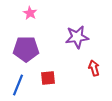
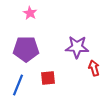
purple star: moved 10 px down; rotated 10 degrees clockwise
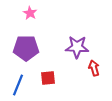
purple pentagon: moved 1 px up
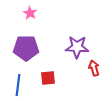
blue line: rotated 15 degrees counterclockwise
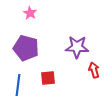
purple pentagon: rotated 15 degrees clockwise
red arrow: moved 2 px down
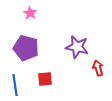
purple star: rotated 10 degrees clockwise
red arrow: moved 4 px right, 2 px up
red square: moved 3 px left, 1 px down
blue line: moved 3 px left; rotated 15 degrees counterclockwise
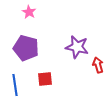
pink star: moved 1 px left, 1 px up
red arrow: moved 3 px up
